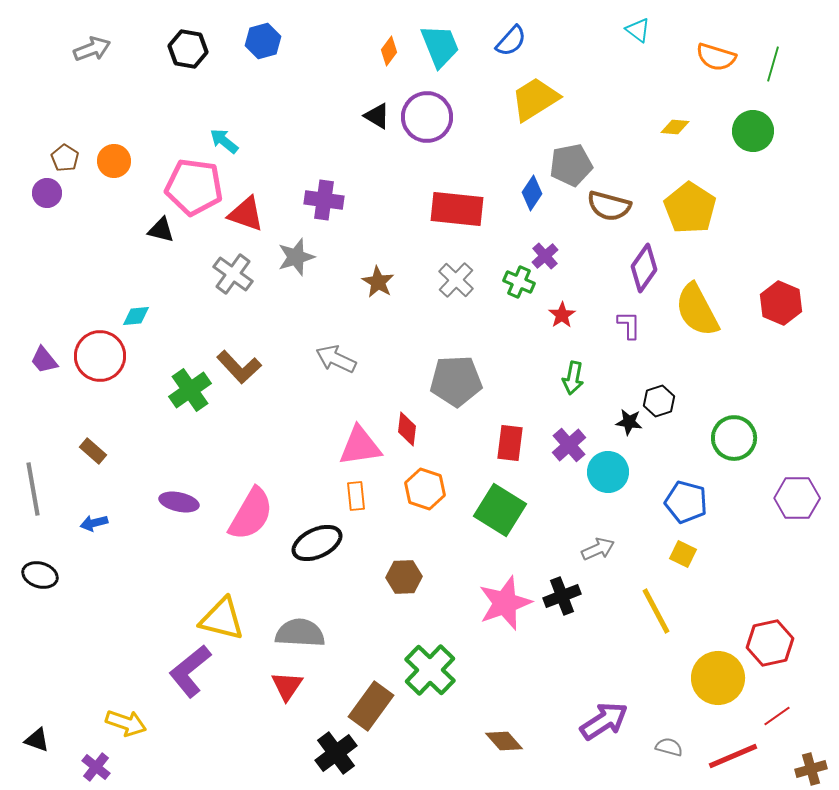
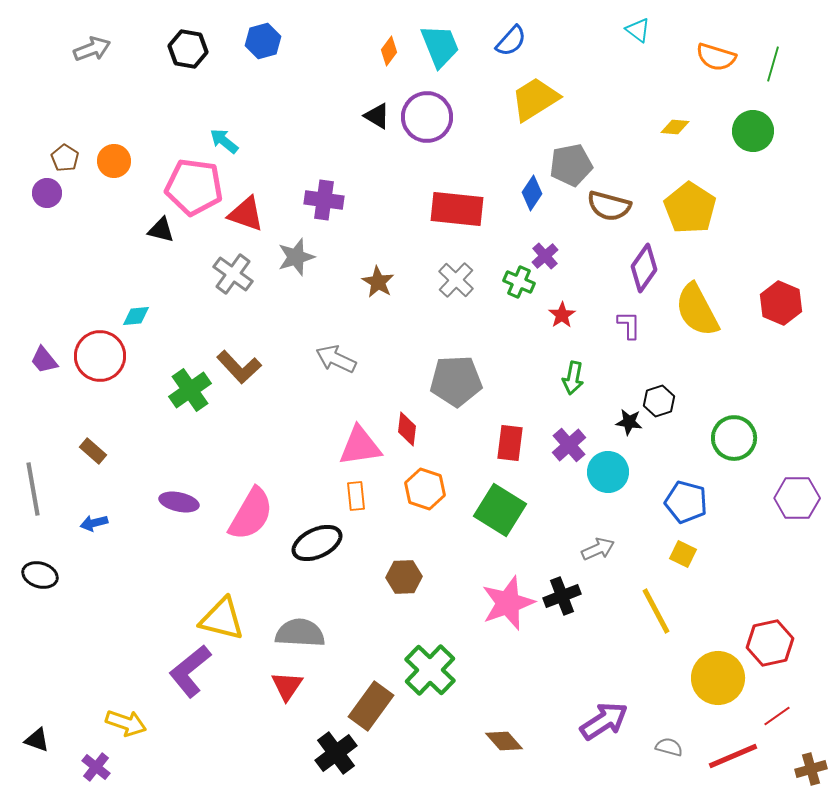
pink star at (505, 603): moved 3 px right
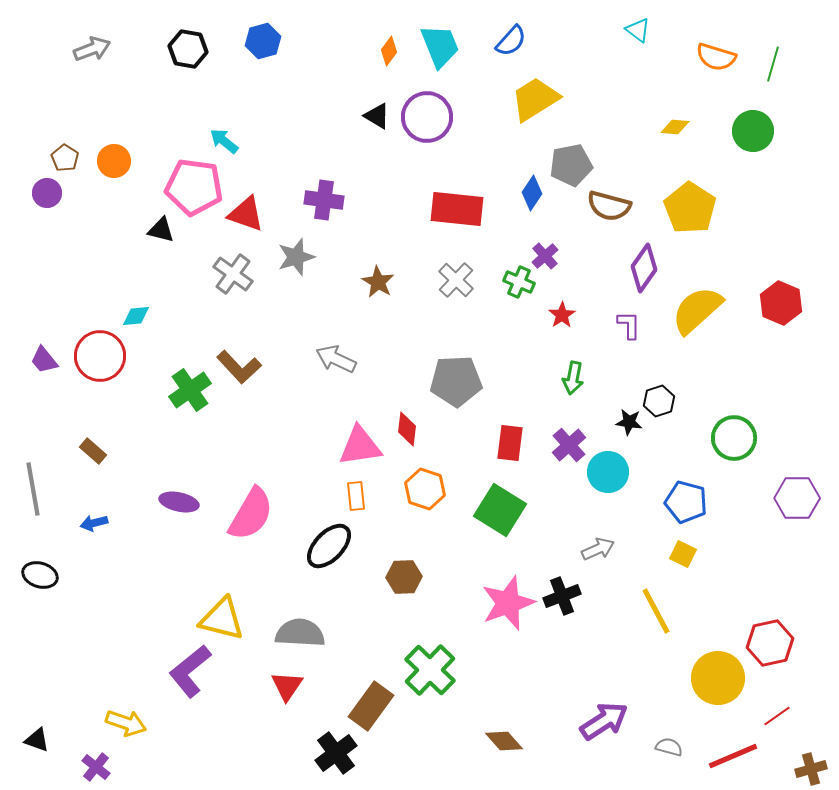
yellow semicircle at (697, 310): rotated 76 degrees clockwise
black ellipse at (317, 543): moved 12 px right, 3 px down; rotated 21 degrees counterclockwise
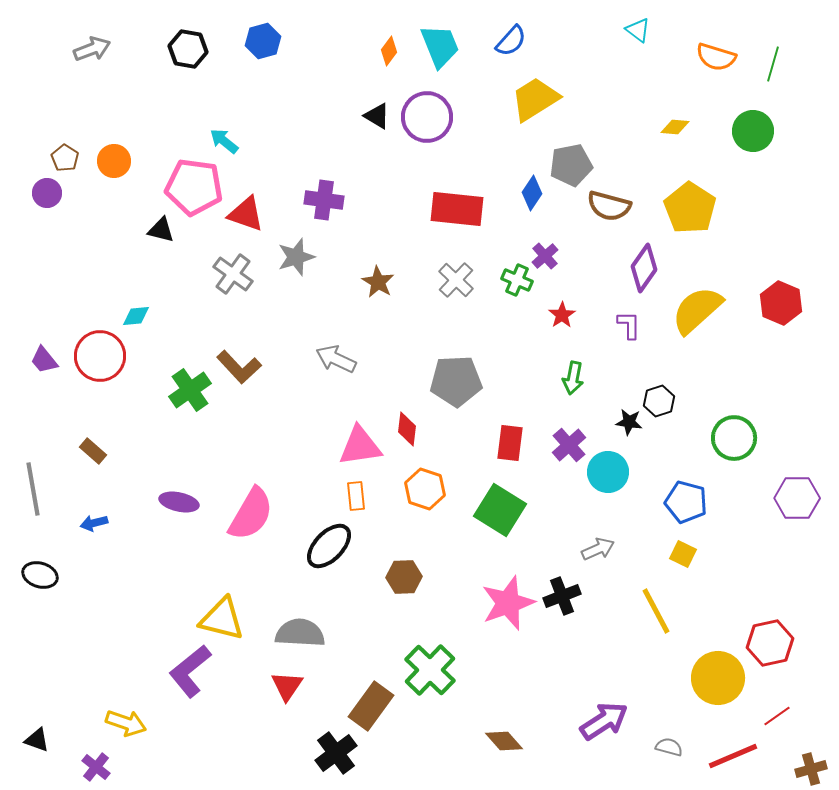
green cross at (519, 282): moved 2 px left, 2 px up
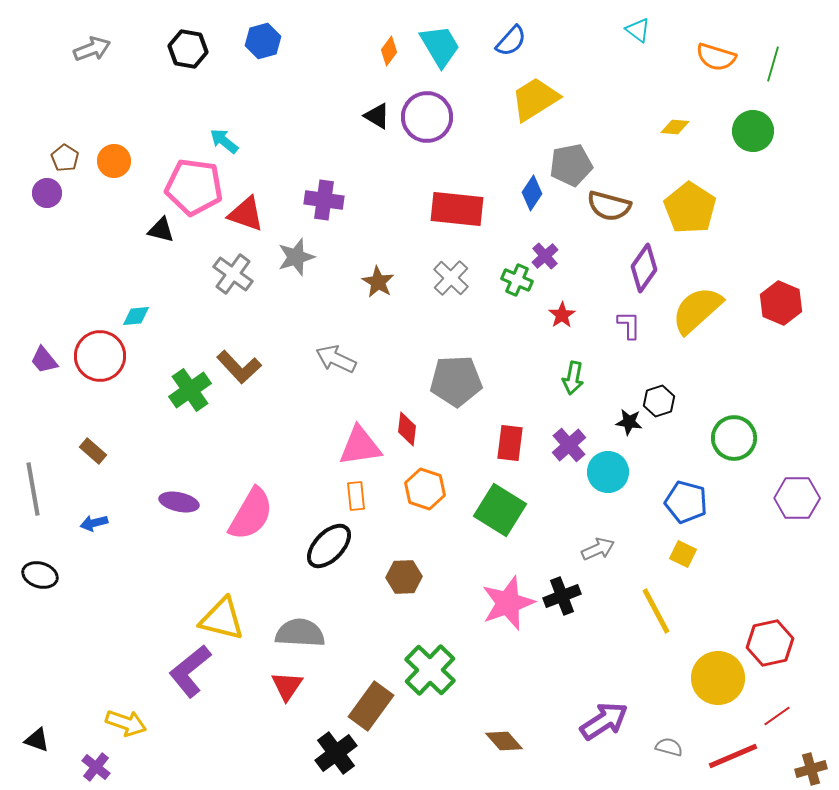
cyan trapezoid at (440, 46): rotated 9 degrees counterclockwise
gray cross at (456, 280): moved 5 px left, 2 px up
